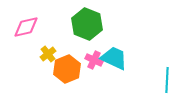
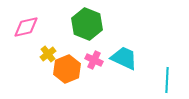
cyan trapezoid: moved 10 px right
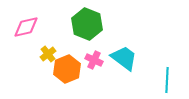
cyan trapezoid: rotated 12 degrees clockwise
